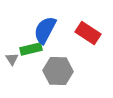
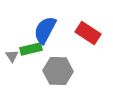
gray triangle: moved 3 px up
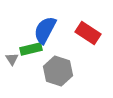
gray triangle: moved 3 px down
gray hexagon: rotated 16 degrees clockwise
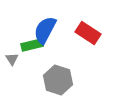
green rectangle: moved 1 px right, 4 px up
gray hexagon: moved 9 px down
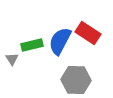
blue semicircle: moved 15 px right, 11 px down
gray hexagon: moved 18 px right; rotated 16 degrees counterclockwise
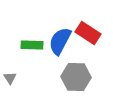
green rectangle: rotated 15 degrees clockwise
gray triangle: moved 2 px left, 19 px down
gray hexagon: moved 3 px up
